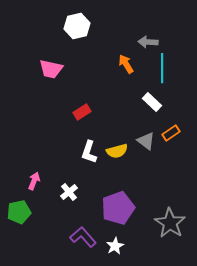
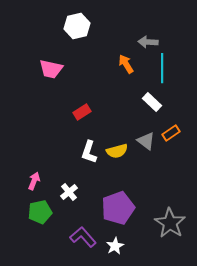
green pentagon: moved 21 px right
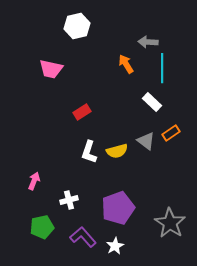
white cross: moved 8 px down; rotated 24 degrees clockwise
green pentagon: moved 2 px right, 15 px down
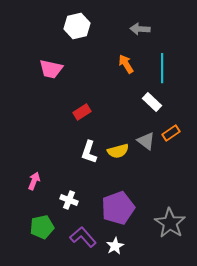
gray arrow: moved 8 px left, 13 px up
yellow semicircle: moved 1 px right
white cross: rotated 36 degrees clockwise
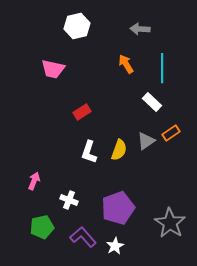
pink trapezoid: moved 2 px right
gray triangle: rotated 48 degrees clockwise
yellow semicircle: moved 1 px right, 1 px up; rotated 55 degrees counterclockwise
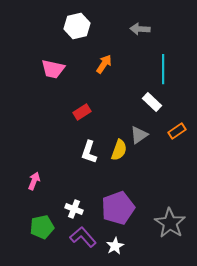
orange arrow: moved 22 px left; rotated 66 degrees clockwise
cyan line: moved 1 px right, 1 px down
orange rectangle: moved 6 px right, 2 px up
gray triangle: moved 7 px left, 6 px up
white cross: moved 5 px right, 9 px down
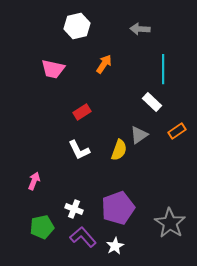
white L-shape: moved 10 px left, 2 px up; rotated 45 degrees counterclockwise
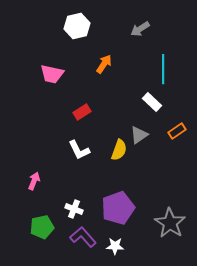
gray arrow: rotated 36 degrees counterclockwise
pink trapezoid: moved 1 px left, 5 px down
white star: rotated 30 degrees clockwise
